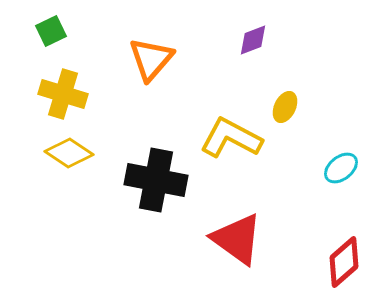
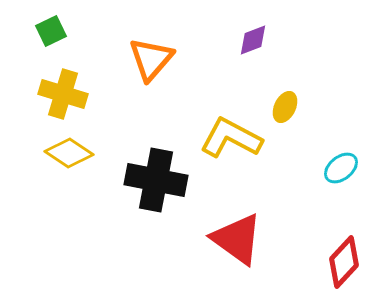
red diamond: rotated 6 degrees counterclockwise
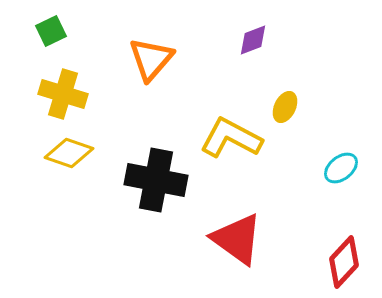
yellow diamond: rotated 15 degrees counterclockwise
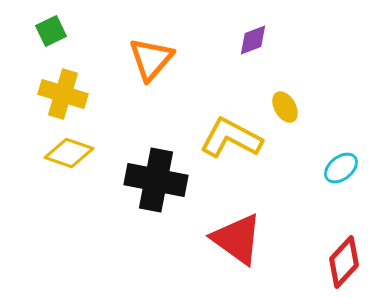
yellow ellipse: rotated 56 degrees counterclockwise
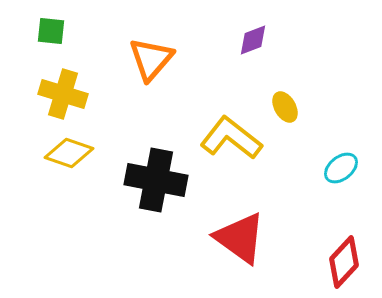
green square: rotated 32 degrees clockwise
yellow L-shape: rotated 10 degrees clockwise
red triangle: moved 3 px right, 1 px up
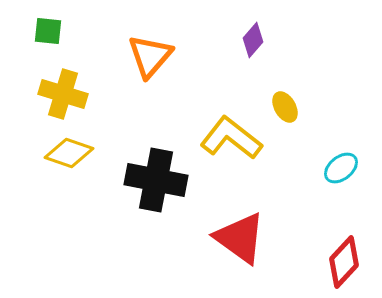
green square: moved 3 px left
purple diamond: rotated 28 degrees counterclockwise
orange triangle: moved 1 px left, 3 px up
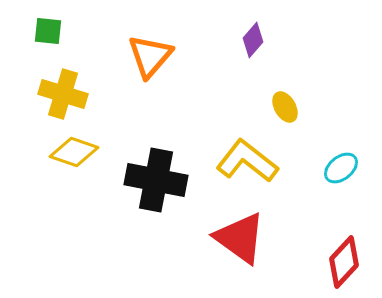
yellow L-shape: moved 16 px right, 23 px down
yellow diamond: moved 5 px right, 1 px up
